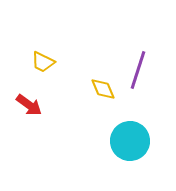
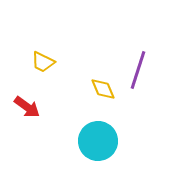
red arrow: moved 2 px left, 2 px down
cyan circle: moved 32 px left
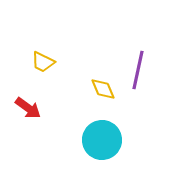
purple line: rotated 6 degrees counterclockwise
red arrow: moved 1 px right, 1 px down
cyan circle: moved 4 px right, 1 px up
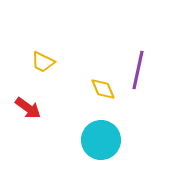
cyan circle: moved 1 px left
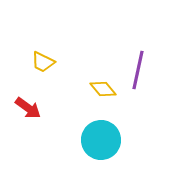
yellow diamond: rotated 16 degrees counterclockwise
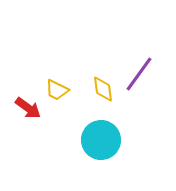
yellow trapezoid: moved 14 px right, 28 px down
purple line: moved 1 px right, 4 px down; rotated 24 degrees clockwise
yellow diamond: rotated 32 degrees clockwise
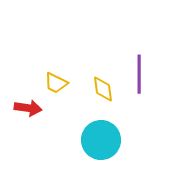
purple line: rotated 36 degrees counterclockwise
yellow trapezoid: moved 1 px left, 7 px up
red arrow: rotated 28 degrees counterclockwise
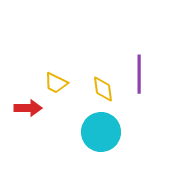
red arrow: rotated 8 degrees counterclockwise
cyan circle: moved 8 px up
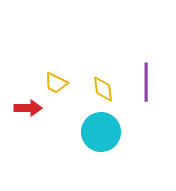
purple line: moved 7 px right, 8 px down
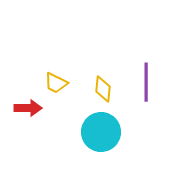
yellow diamond: rotated 12 degrees clockwise
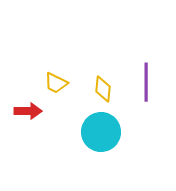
red arrow: moved 3 px down
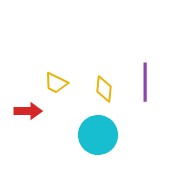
purple line: moved 1 px left
yellow diamond: moved 1 px right
cyan circle: moved 3 px left, 3 px down
